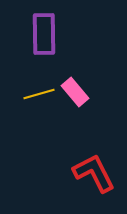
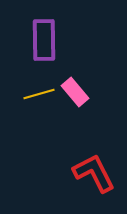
purple rectangle: moved 6 px down
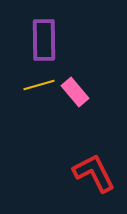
yellow line: moved 9 px up
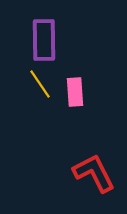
yellow line: moved 1 px right, 1 px up; rotated 72 degrees clockwise
pink rectangle: rotated 36 degrees clockwise
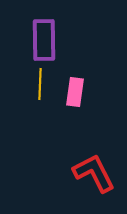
yellow line: rotated 36 degrees clockwise
pink rectangle: rotated 12 degrees clockwise
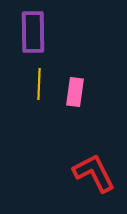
purple rectangle: moved 11 px left, 8 px up
yellow line: moved 1 px left
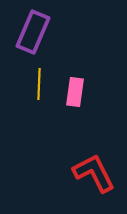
purple rectangle: rotated 24 degrees clockwise
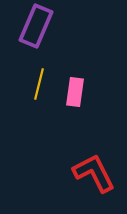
purple rectangle: moved 3 px right, 6 px up
yellow line: rotated 12 degrees clockwise
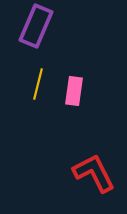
yellow line: moved 1 px left
pink rectangle: moved 1 px left, 1 px up
